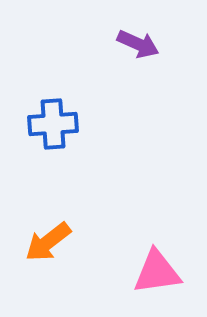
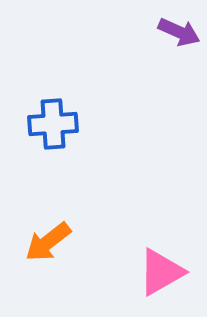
purple arrow: moved 41 px right, 12 px up
pink triangle: moved 4 px right; rotated 22 degrees counterclockwise
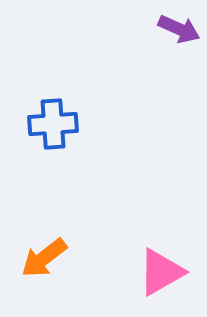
purple arrow: moved 3 px up
orange arrow: moved 4 px left, 16 px down
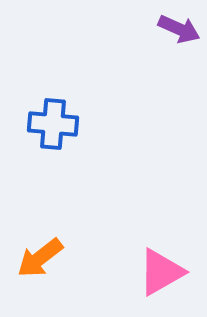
blue cross: rotated 9 degrees clockwise
orange arrow: moved 4 px left
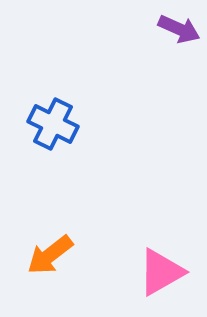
blue cross: rotated 21 degrees clockwise
orange arrow: moved 10 px right, 3 px up
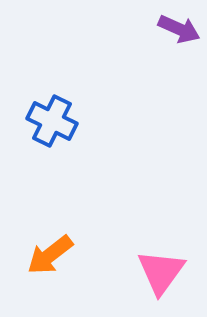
blue cross: moved 1 px left, 3 px up
pink triangle: rotated 24 degrees counterclockwise
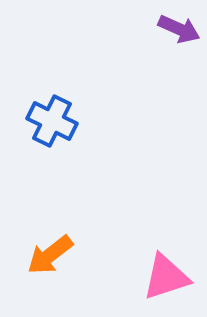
pink triangle: moved 5 px right, 5 px down; rotated 36 degrees clockwise
